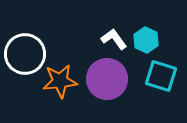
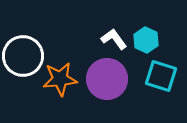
white circle: moved 2 px left, 2 px down
orange star: moved 2 px up
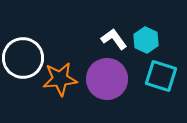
white circle: moved 2 px down
